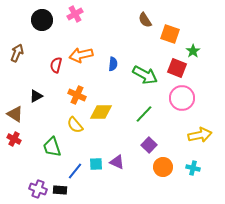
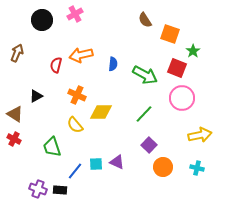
cyan cross: moved 4 px right
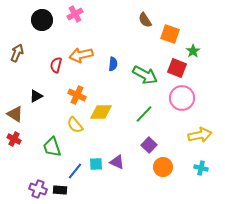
cyan cross: moved 4 px right
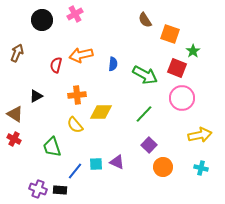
orange cross: rotated 30 degrees counterclockwise
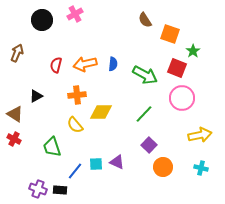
orange arrow: moved 4 px right, 9 px down
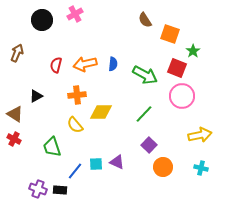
pink circle: moved 2 px up
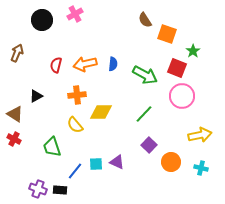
orange square: moved 3 px left
orange circle: moved 8 px right, 5 px up
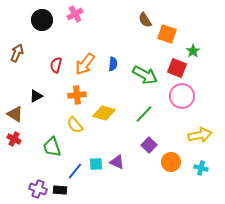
orange arrow: rotated 40 degrees counterclockwise
yellow diamond: moved 3 px right, 1 px down; rotated 15 degrees clockwise
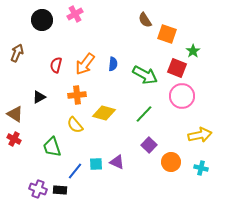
black triangle: moved 3 px right, 1 px down
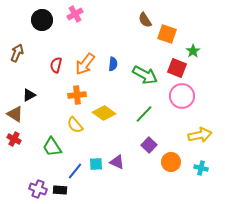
black triangle: moved 10 px left, 2 px up
yellow diamond: rotated 20 degrees clockwise
green trapezoid: rotated 15 degrees counterclockwise
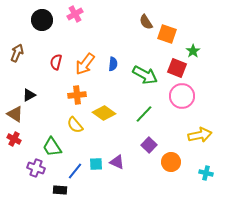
brown semicircle: moved 1 px right, 2 px down
red semicircle: moved 3 px up
cyan cross: moved 5 px right, 5 px down
purple cross: moved 2 px left, 21 px up
